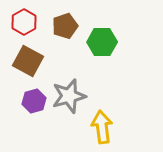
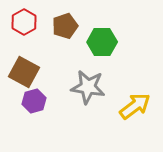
brown square: moved 4 px left, 11 px down
gray star: moved 19 px right, 9 px up; rotated 24 degrees clockwise
yellow arrow: moved 33 px right, 21 px up; rotated 60 degrees clockwise
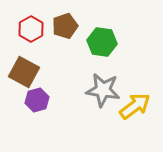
red hexagon: moved 7 px right, 7 px down
green hexagon: rotated 8 degrees clockwise
gray star: moved 15 px right, 3 px down
purple hexagon: moved 3 px right, 1 px up
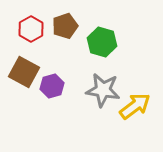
green hexagon: rotated 8 degrees clockwise
purple hexagon: moved 15 px right, 14 px up
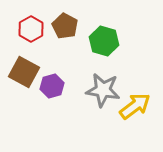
brown pentagon: rotated 25 degrees counterclockwise
green hexagon: moved 2 px right, 1 px up
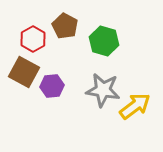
red hexagon: moved 2 px right, 10 px down
purple hexagon: rotated 10 degrees clockwise
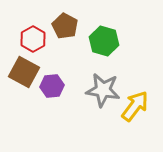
yellow arrow: rotated 16 degrees counterclockwise
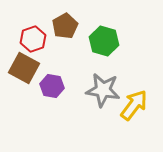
brown pentagon: rotated 15 degrees clockwise
red hexagon: rotated 10 degrees clockwise
brown square: moved 4 px up
purple hexagon: rotated 15 degrees clockwise
yellow arrow: moved 1 px left, 1 px up
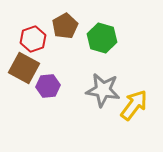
green hexagon: moved 2 px left, 3 px up
purple hexagon: moved 4 px left; rotated 15 degrees counterclockwise
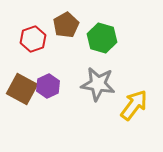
brown pentagon: moved 1 px right, 1 px up
brown square: moved 2 px left, 21 px down
purple hexagon: rotated 20 degrees counterclockwise
gray star: moved 5 px left, 6 px up
